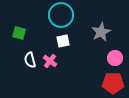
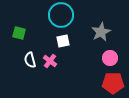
pink circle: moved 5 px left
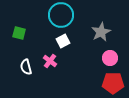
white square: rotated 16 degrees counterclockwise
white semicircle: moved 4 px left, 7 px down
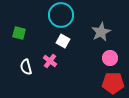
white square: rotated 32 degrees counterclockwise
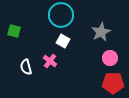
green square: moved 5 px left, 2 px up
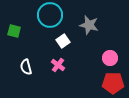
cyan circle: moved 11 px left
gray star: moved 12 px left, 7 px up; rotated 30 degrees counterclockwise
white square: rotated 24 degrees clockwise
pink cross: moved 8 px right, 4 px down
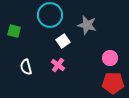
gray star: moved 2 px left
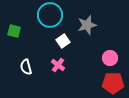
gray star: rotated 30 degrees counterclockwise
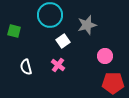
pink circle: moved 5 px left, 2 px up
